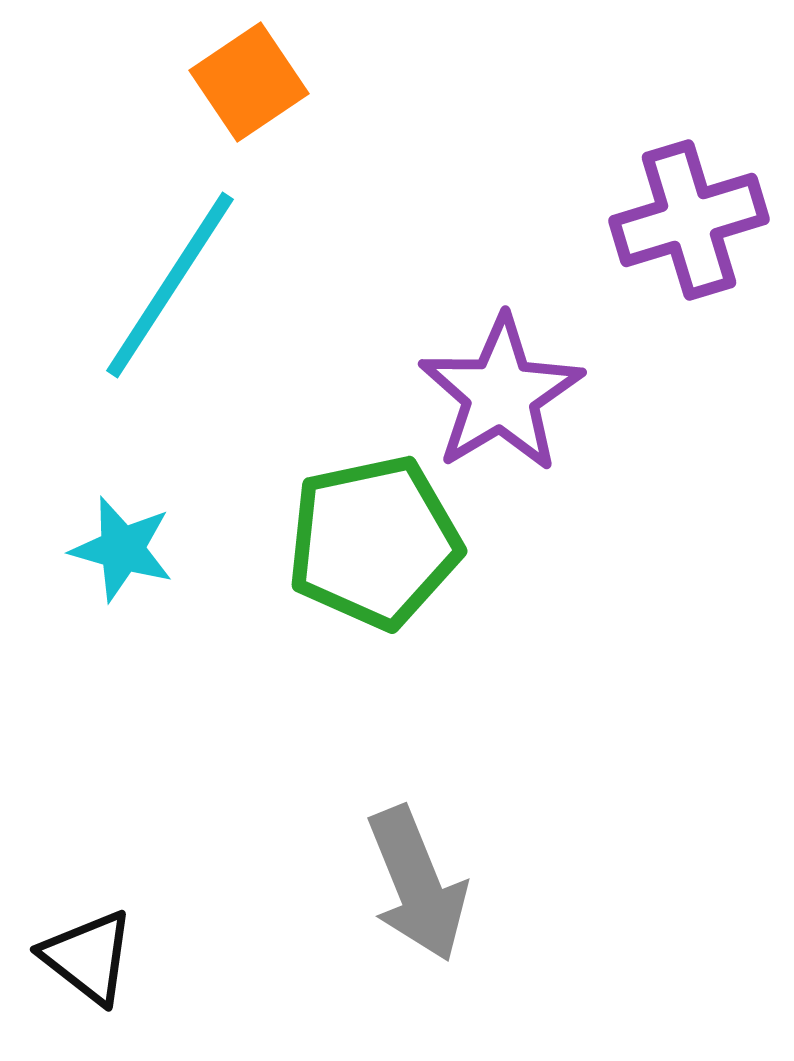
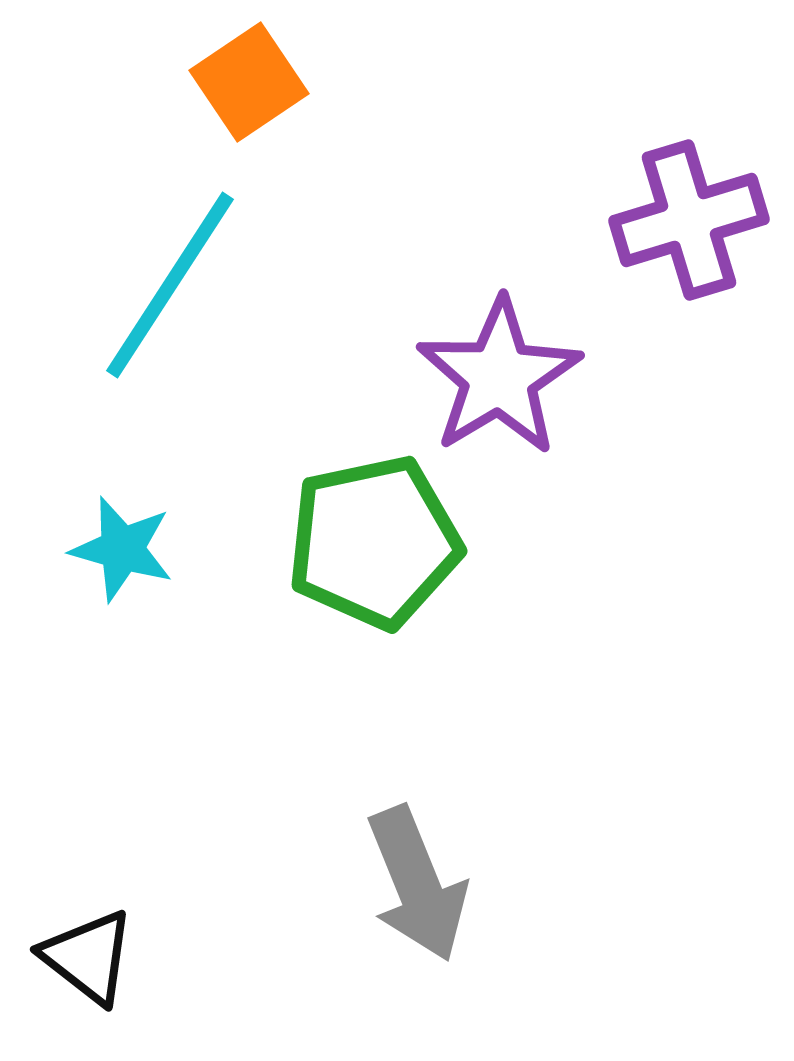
purple star: moved 2 px left, 17 px up
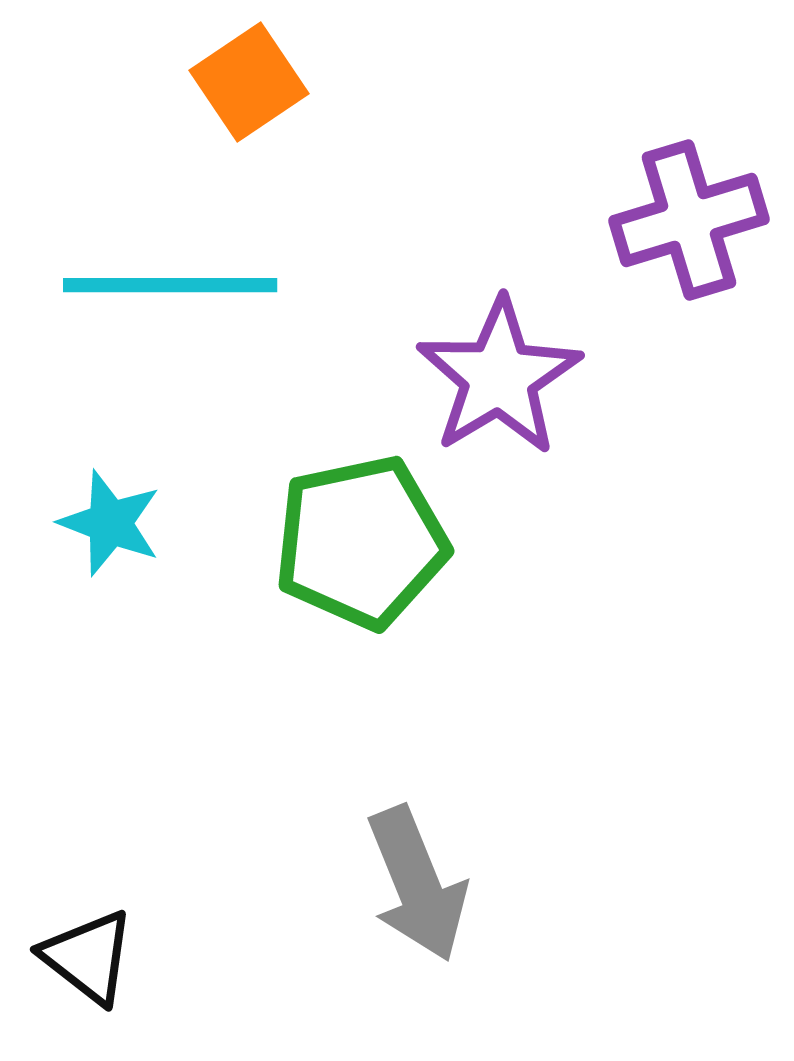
cyan line: rotated 57 degrees clockwise
green pentagon: moved 13 px left
cyan star: moved 12 px left, 26 px up; rotated 5 degrees clockwise
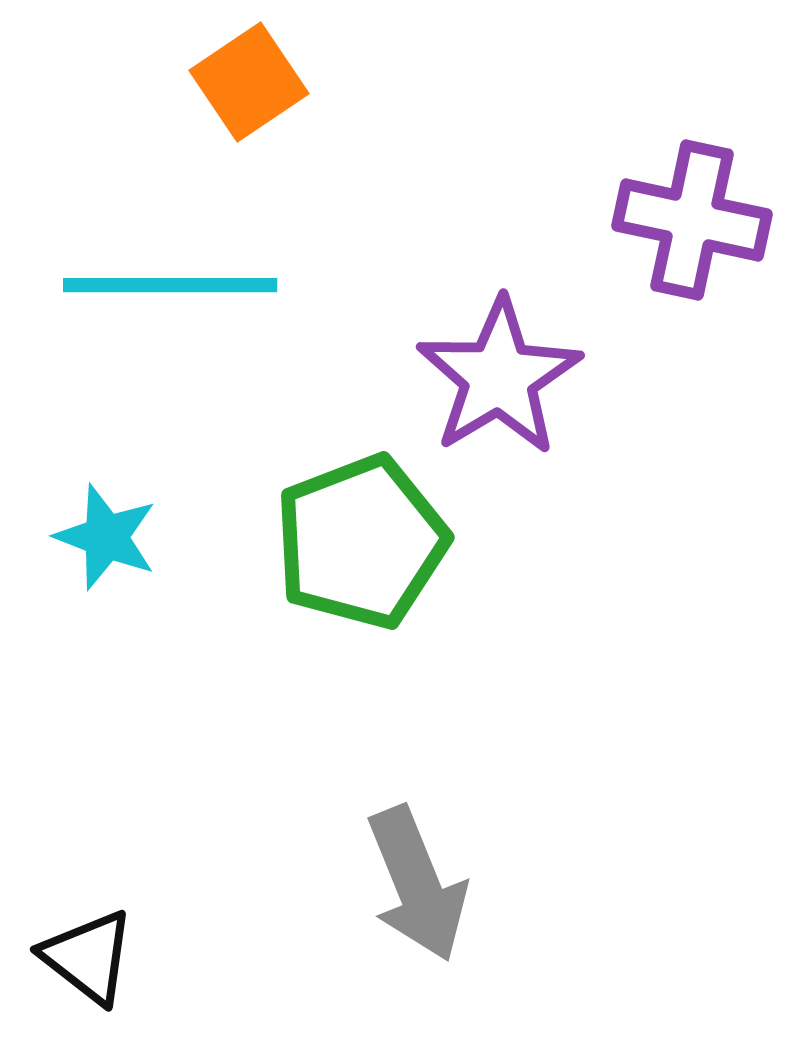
purple cross: moved 3 px right; rotated 29 degrees clockwise
cyan star: moved 4 px left, 14 px down
green pentagon: rotated 9 degrees counterclockwise
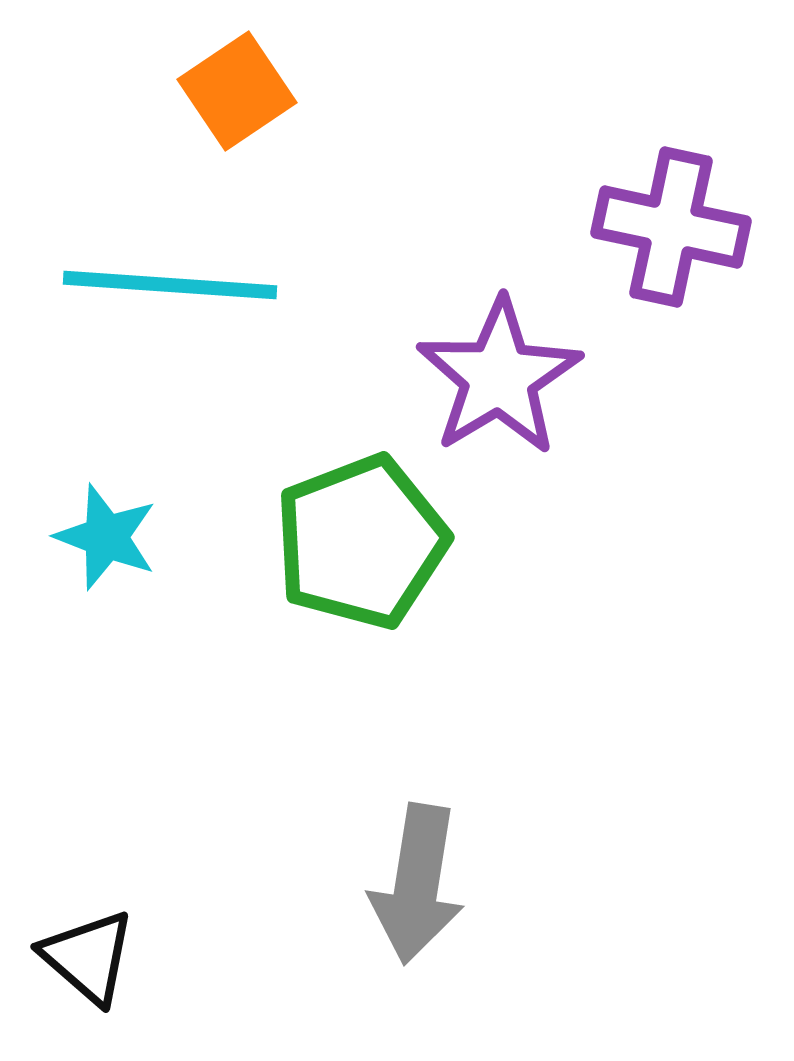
orange square: moved 12 px left, 9 px down
purple cross: moved 21 px left, 7 px down
cyan line: rotated 4 degrees clockwise
gray arrow: rotated 31 degrees clockwise
black triangle: rotated 3 degrees clockwise
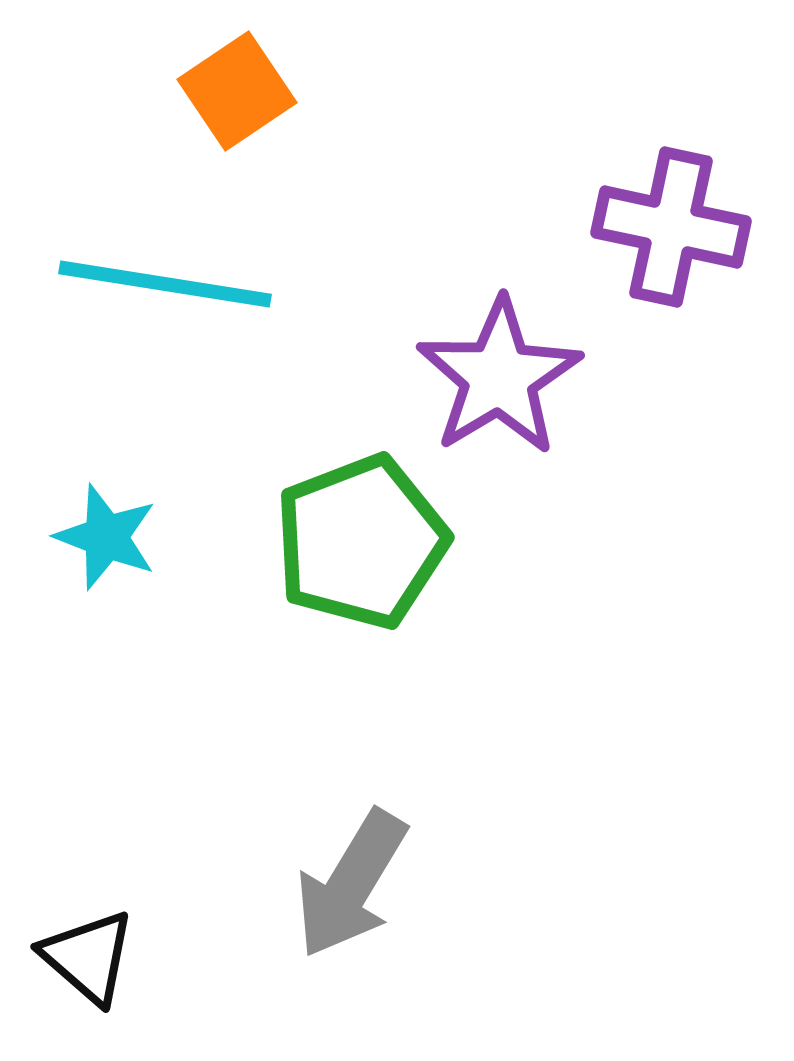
cyan line: moved 5 px left, 1 px up; rotated 5 degrees clockwise
gray arrow: moved 66 px left; rotated 22 degrees clockwise
